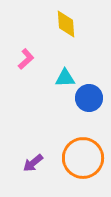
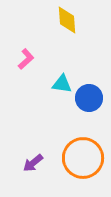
yellow diamond: moved 1 px right, 4 px up
cyan triangle: moved 3 px left, 6 px down; rotated 10 degrees clockwise
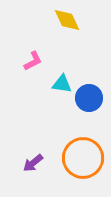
yellow diamond: rotated 20 degrees counterclockwise
pink L-shape: moved 7 px right, 2 px down; rotated 15 degrees clockwise
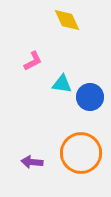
blue circle: moved 1 px right, 1 px up
orange circle: moved 2 px left, 5 px up
purple arrow: moved 1 px left, 1 px up; rotated 45 degrees clockwise
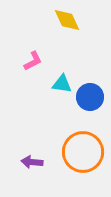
orange circle: moved 2 px right, 1 px up
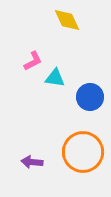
cyan triangle: moved 7 px left, 6 px up
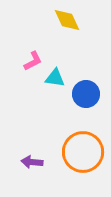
blue circle: moved 4 px left, 3 px up
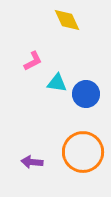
cyan triangle: moved 2 px right, 5 px down
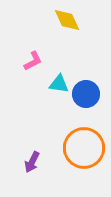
cyan triangle: moved 2 px right, 1 px down
orange circle: moved 1 px right, 4 px up
purple arrow: rotated 70 degrees counterclockwise
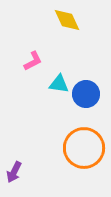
purple arrow: moved 18 px left, 10 px down
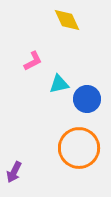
cyan triangle: rotated 20 degrees counterclockwise
blue circle: moved 1 px right, 5 px down
orange circle: moved 5 px left
